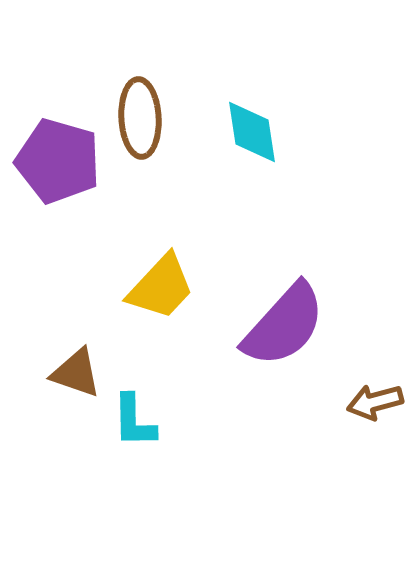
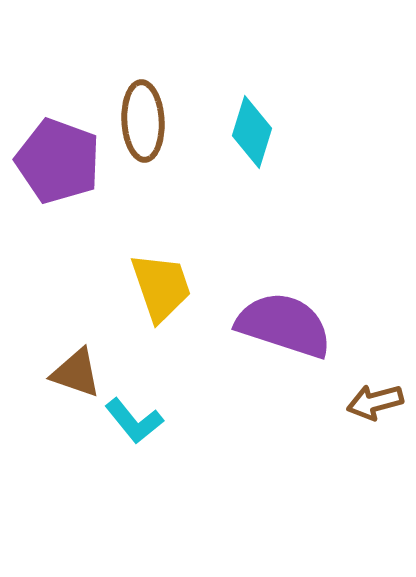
brown ellipse: moved 3 px right, 3 px down
cyan diamond: rotated 26 degrees clockwise
purple pentagon: rotated 4 degrees clockwise
yellow trapezoid: rotated 62 degrees counterclockwise
purple semicircle: rotated 114 degrees counterclockwise
cyan L-shape: rotated 38 degrees counterclockwise
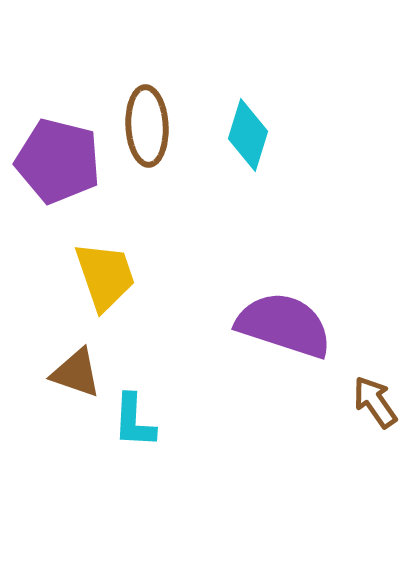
brown ellipse: moved 4 px right, 5 px down
cyan diamond: moved 4 px left, 3 px down
purple pentagon: rotated 6 degrees counterclockwise
yellow trapezoid: moved 56 px left, 11 px up
brown arrow: rotated 70 degrees clockwise
cyan L-shape: rotated 42 degrees clockwise
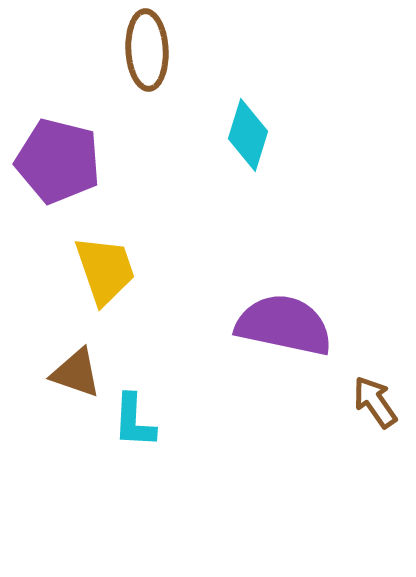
brown ellipse: moved 76 px up
yellow trapezoid: moved 6 px up
purple semicircle: rotated 6 degrees counterclockwise
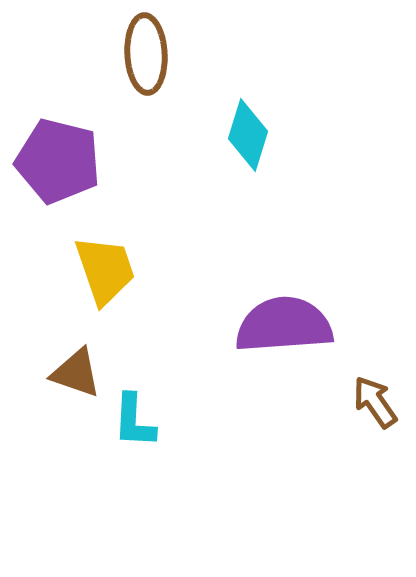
brown ellipse: moved 1 px left, 4 px down
purple semicircle: rotated 16 degrees counterclockwise
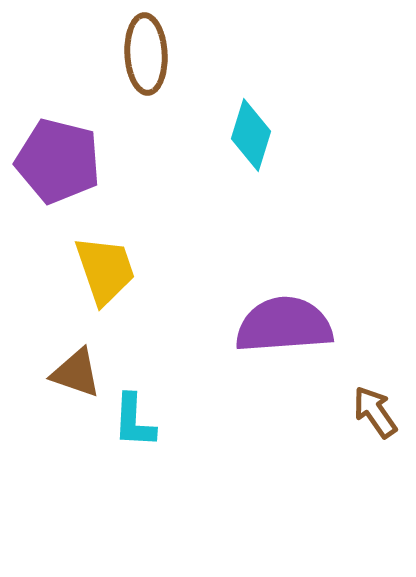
cyan diamond: moved 3 px right
brown arrow: moved 10 px down
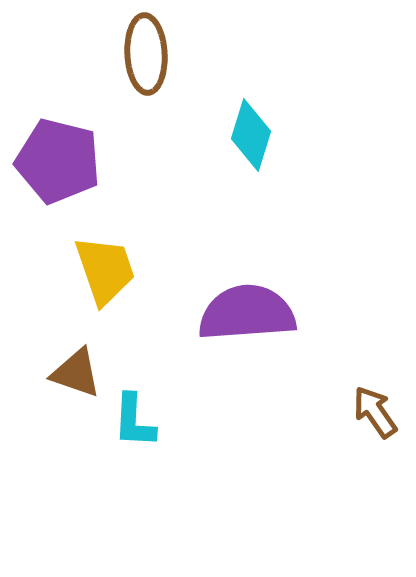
purple semicircle: moved 37 px left, 12 px up
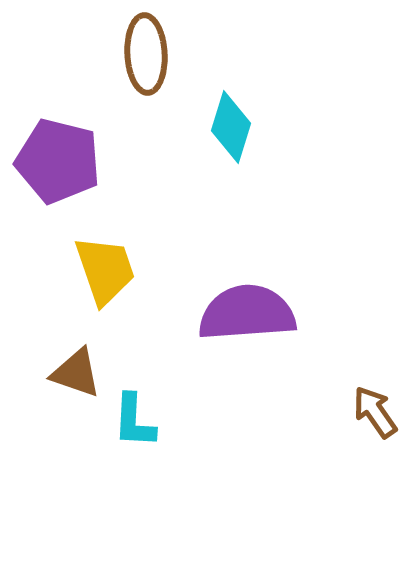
cyan diamond: moved 20 px left, 8 px up
